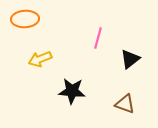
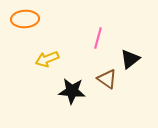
yellow arrow: moved 7 px right
brown triangle: moved 18 px left, 25 px up; rotated 15 degrees clockwise
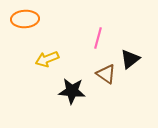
brown triangle: moved 1 px left, 5 px up
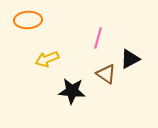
orange ellipse: moved 3 px right, 1 px down
black triangle: rotated 10 degrees clockwise
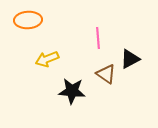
pink line: rotated 20 degrees counterclockwise
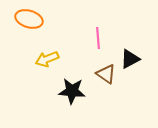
orange ellipse: moved 1 px right, 1 px up; rotated 20 degrees clockwise
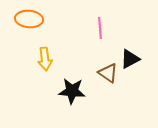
orange ellipse: rotated 12 degrees counterclockwise
pink line: moved 2 px right, 10 px up
yellow arrow: moved 2 px left; rotated 75 degrees counterclockwise
brown triangle: moved 2 px right, 1 px up
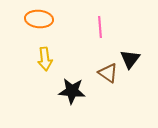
orange ellipse: moved 10 px right
pink line: moved 1 px up
black triangle: rotated 25 degrees counterclockwise
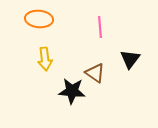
brown triangle: moved 13 px left
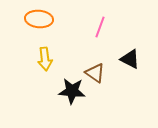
pink line: rotated 25 degrees clockwise
black triangle: rotated 40 degrees counterclockwise
